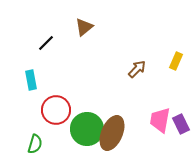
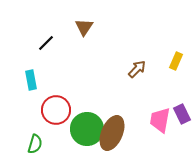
brown triangle: rotated 18 degrees counterclockwise
purple rectangle: moved 1 px right, 10 px up
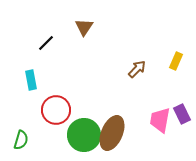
green circle: moved 3 px left, 6 px down
green semicircle: moved 14 px left, 4 px up
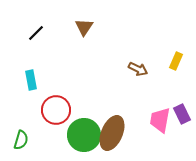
black line: moved 10 px left, 10 px up
brown arrow: moved 1 px right; rotated 72 degrees clockwise
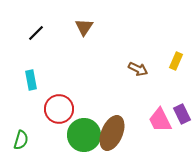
red circle: moved 3 px right, 1 px up
pink trapezoid: rotated 36 degrees counterclockwise
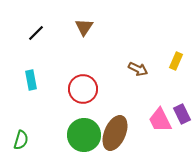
red circle: moved 24 px right, 20 px up
brown ellipse: moved 3 px right
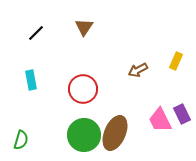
brown arrow: moved 1 px down; rotated 126 degrees clockwise
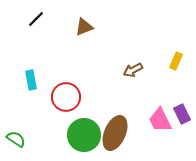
brown triangle: rotated 36 degrees clockwise
black line: moved 14 px up
brown arrow: moved 5 px left
red circle: moved 17 px left, 8 px down
green semicircle: moved 5 px left, 1 px up; rotated 72 degrees counterclockwise
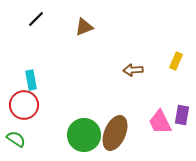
brown arrow: rotated 24 degrees clockwise
red circle: moved 42 px left, 8 px down
purple rectangle: moved 1 px down; rotated 36 degrees clockwise
pink trapezoid: moved 2 px down
